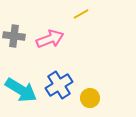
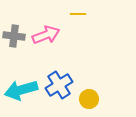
yellow line: moved 3 px left; rotated 28 degrees clockwise
pink arrow: moved 4 px left, 4 px up
cyan arrow: rotated 132 degrees clockwise
yellow circle: moved 1 px left, 1 px down
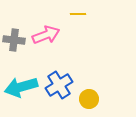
gray cross: moved 4 px down
cyan arrow: moved 3 px up
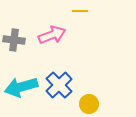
yellow line: moved 2 px right, 3 px up
pink arrow: moved 6 px right
blue cross: rotated 12 degrees counterclockwise
yellow circle: moved 5 px down
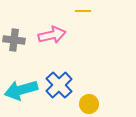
yellow line: moved 3 px right
pink arrow: rotated 8 degrees clockwise
cyan arrow: moved 3 px down
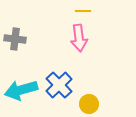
pink arrow: moved 27 px right, 3 px down; rotated 96 degrees clockwise
gray cross: moved 1 px right, 1 px up
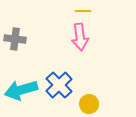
pink arrow: moved 1 px right, 1 px up
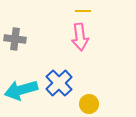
blue cross: moved 2 px up
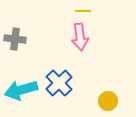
yellow circle: moved 19 px right, 3 px up
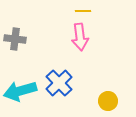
cyan arrow: moved 1 px left, 1 px down
